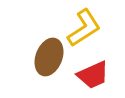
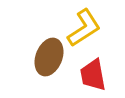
red trapezoid: rotated 104 degrees clockwise
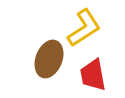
brown ellipse: moved 2 px down
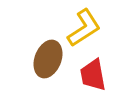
brown ellipse: moved 1 px left
